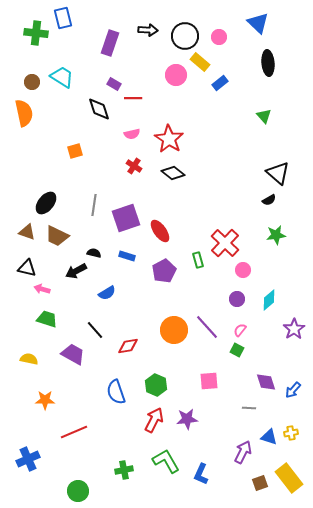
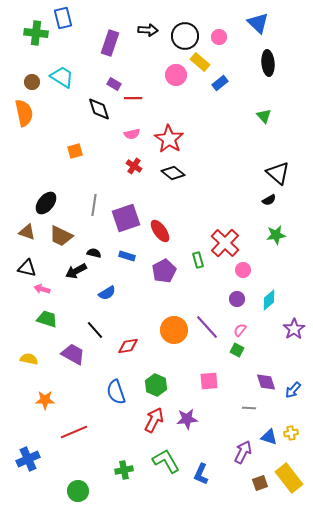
brown trapezoid at (57, 236): moved 4 px right
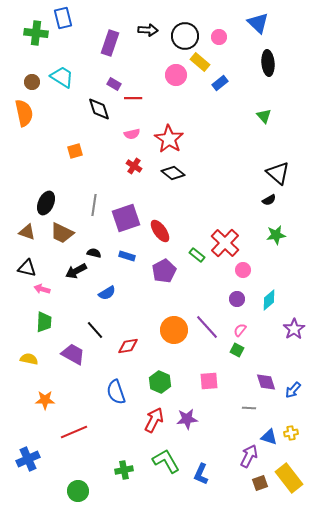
black ellipse at (46, 203): rotated 15 degrees counterclockwise
brown trapezoid at (61, 236): moved 1 px right, 3 px up
green rectangle at (198, 260): moved 1 px left, 5 px up; rotated 35 degrees counterclockwise
green trapezoid at (47, 319): moved 3 px left, 3 px down; rotated 75 degrees clockwise
green hexagon at (156, 385): moved 4 px right, 3 px up
purple arrow at (243, 452): moved 6 px right, 4 px down
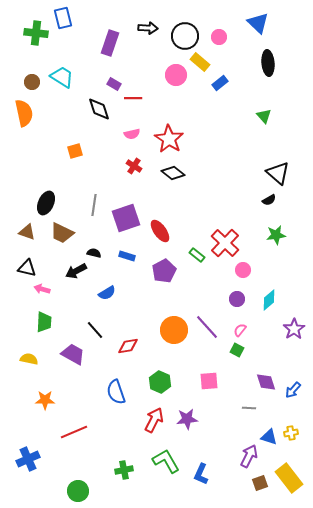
black arrow at (148, 30): moved 2 px up
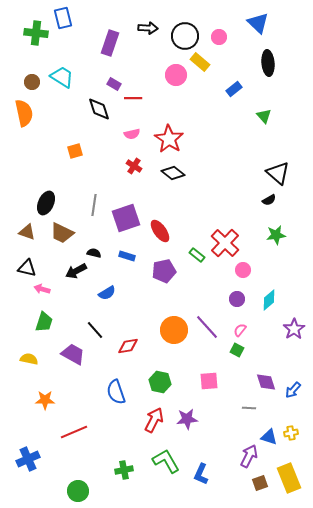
blue rectangle at (220, 83): moved 14 px right, 6 px down
purple pentagon at (164, 271): rotated 15 degrees clockwise
green trapezoid at (44, 322): rotated 15 degrees clockwise
green hexagon at (160, 382): rotated 10 degrees counterclockwise
yellow rectangle at (289, 478): rotated 16 degrees clockwise
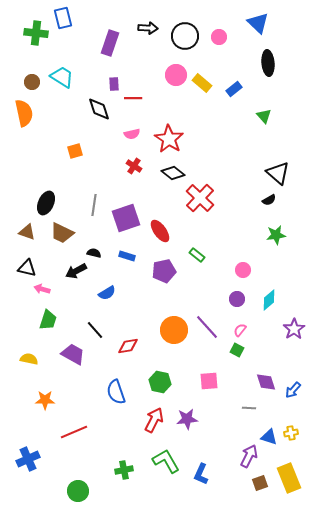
yellow rectangle at (200, 62): moved 2 px right, 21 px down
purple rectangle at (114, 84): rotated 56 degrees clockwise
red cross at (225, 243): moved 25 px left, 45 px up
green trapezoid at (44, 322): moved 4 px right, 2 px up
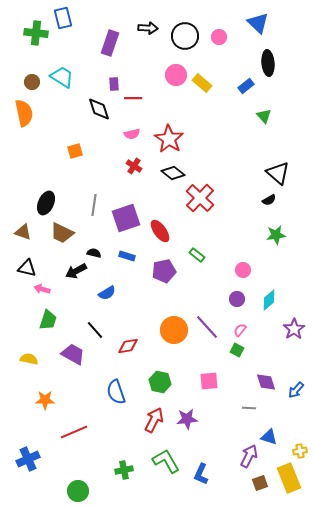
blue rectangle at (234, 89): moved 12 px right, 3 px up
brown triangle at (27, 232): moved 4 px left
blue arrow at (293, 390): moved 3 px right
yellow cross at (291, 433): moved 9 px right, 18 px down
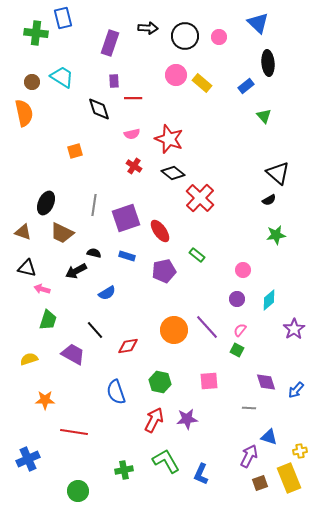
purple rectangle at (114, 84): moved 3 px up
red star at (169, 139): rotated 12 degrees counterclockwise
yellow semicircle at (29, 359): rotated 30 degrees counterclockwise
red line at (74, 432): rotated 32 degrees clockwise
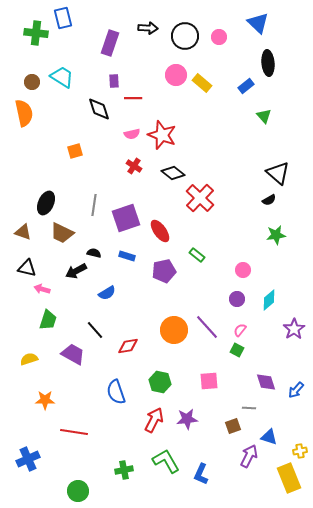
red star at (169, 139): moved 7 px left, 4 px up
brown square at (260, 483): moved 27 px left, 57 px up
